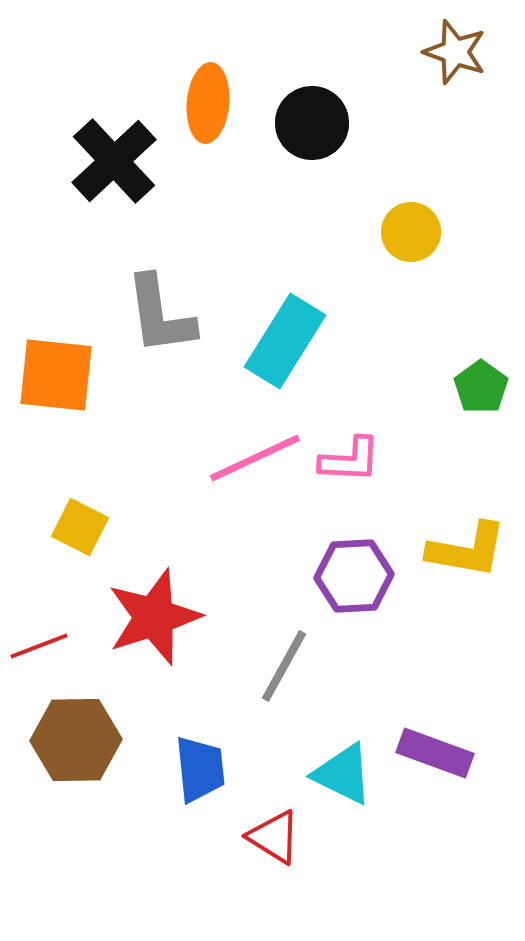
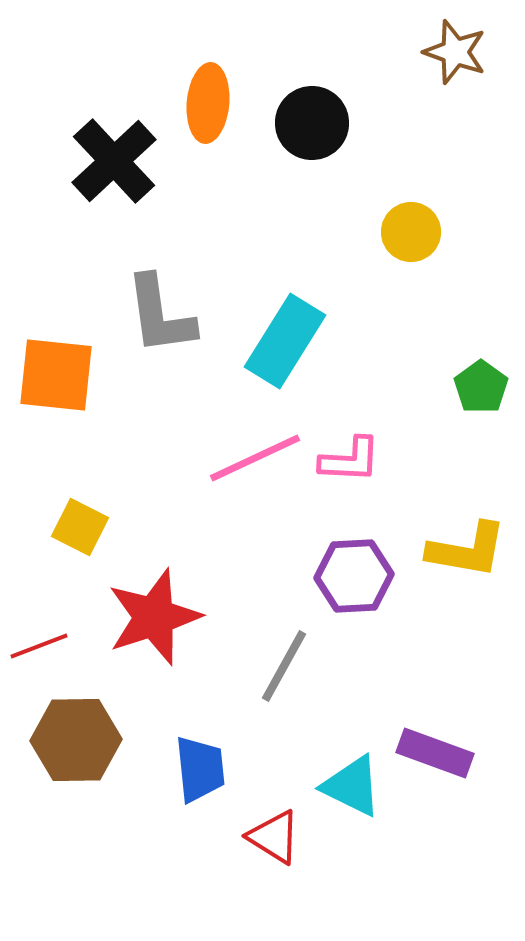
cyan triangle: moved 9 px right, 12 px down
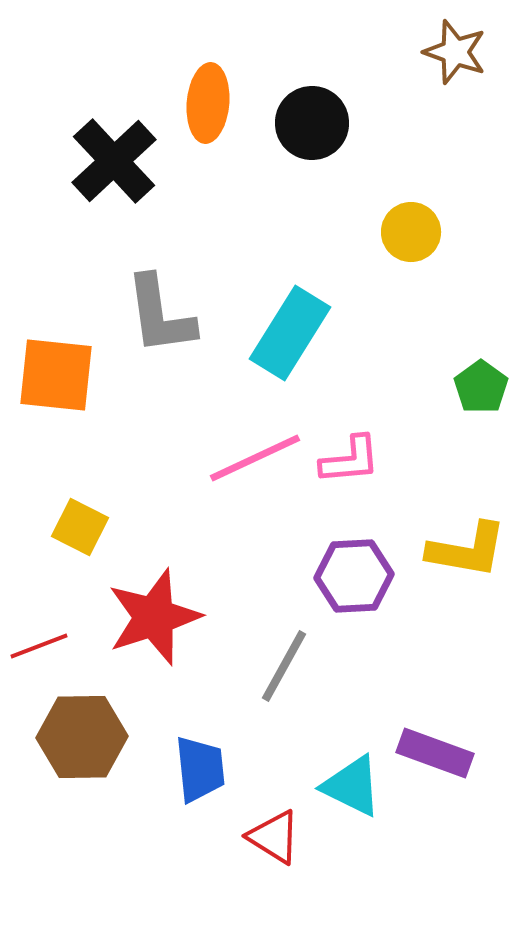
cyan rectangle: moved 5 px right, 8 px up
pink L-shape: rotated 8 degrees counterclockwise
brown hexagon: moved 6 px right, 3 px up
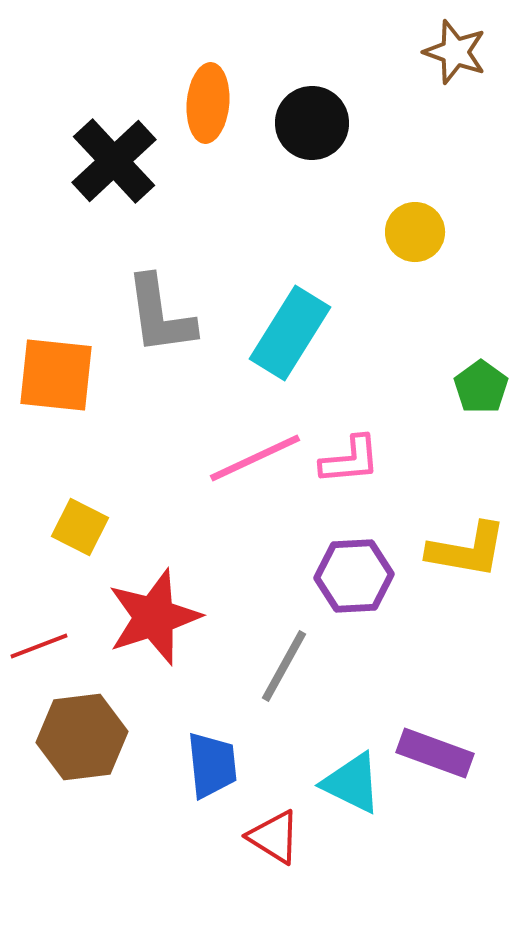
yellow circle: moved 4 px right
brown hexagon: rotated 6 degrees counterclockwise
blue trapezoid: moved 12 px right, 4 px up
cyan triangle: moved 3 px up
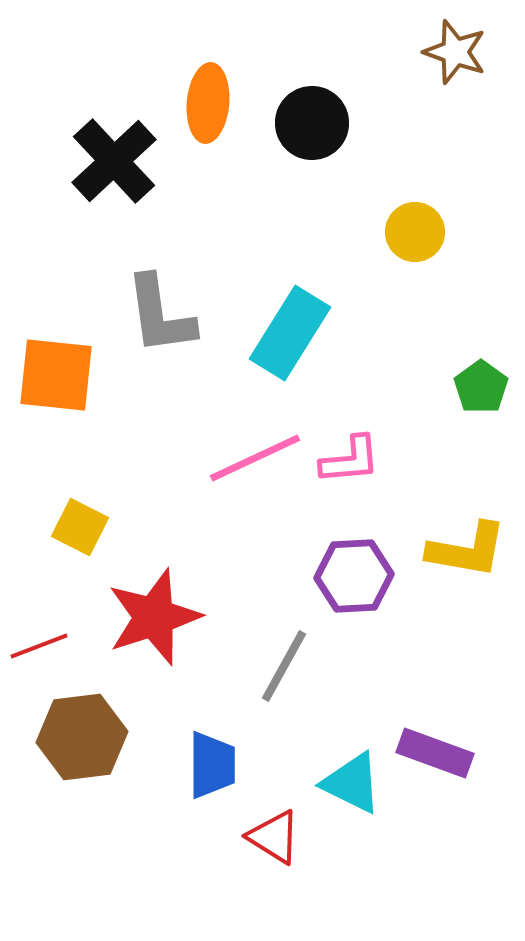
blue trapezoid: rotated 6 degrees clockwise
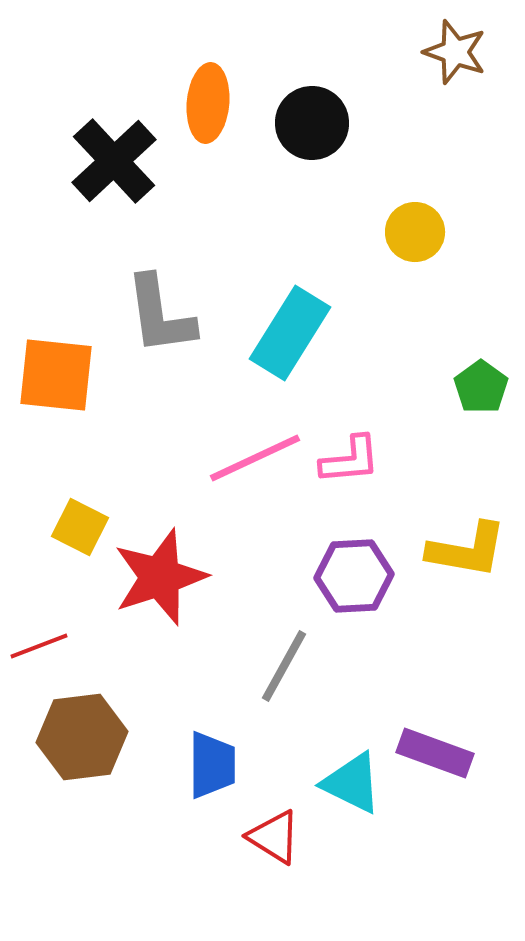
red star: moved 6 px right, 40 px up
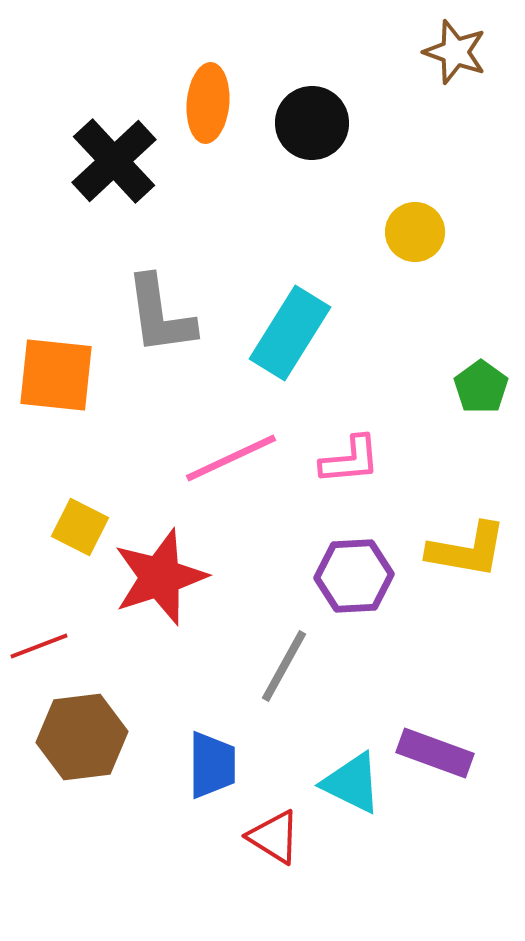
pink line: moved 24 px left
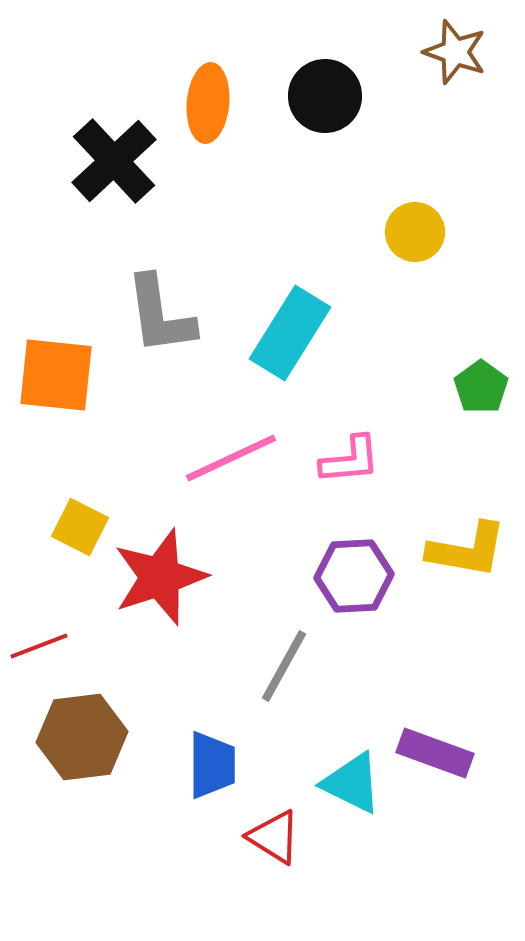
black circle: moved 13 px right, 27 px up
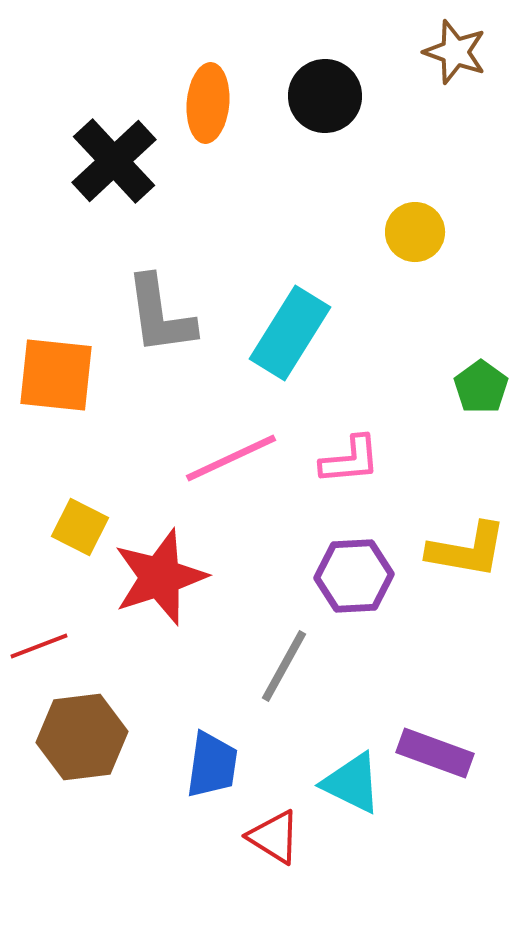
blue trapezoid: rotated 8 degrees clockwise
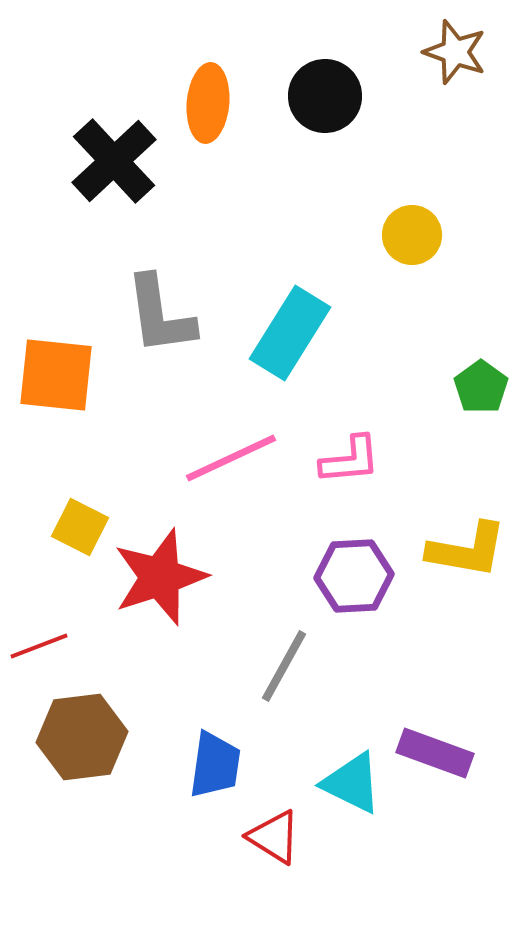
yellow circle: moved 3 px left, 3 px down
blue trapezoid: moved 3 px right
